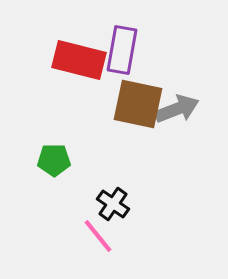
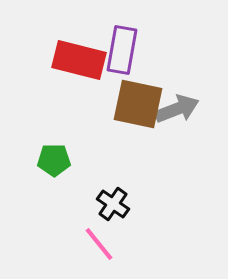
pink line: moved 1 px right, 8 px down
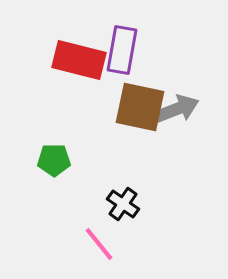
brown square: moved 2 px right, 3 px down
black cross: moved 10 px right
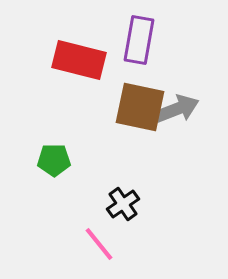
purple rectangle: moved 17 px right, 10 px up
black cross: rotated 20 degrees clockwise
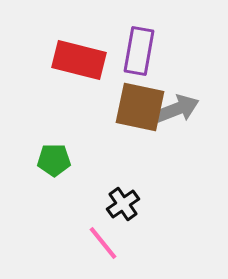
purple rectangle: moved 11 px down
pink line: moved 4 px right, 1 px up
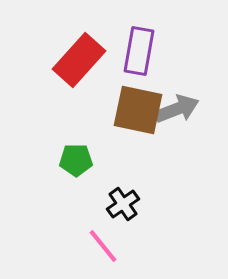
red rectangle: rotated 62 degrees counterclockwise
brown square: moved 2 px left, 3 px down
green pentagon: moved 22 px right
pink line: moved 3 px down
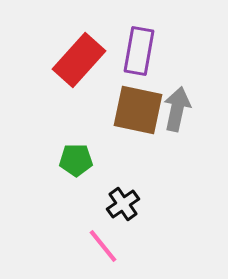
gray arrow: rotated 57 degrees counterclockwise
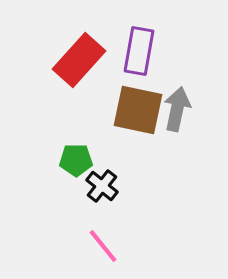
black cross: moved 21 px left, 18 px up; rotated 16 degrees counterclockwise
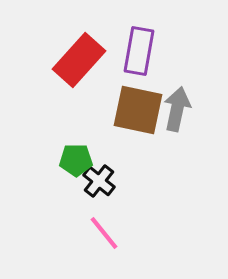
black cross: moved 3 px left, 5 px up
pink line: moved 1 px right, 13 px up
